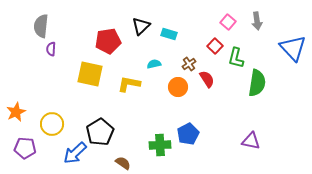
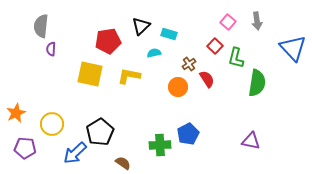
cyan semicircle: moved 11 px up
yellow L-shape: moved 8 px up
orange star: moved 1 px down
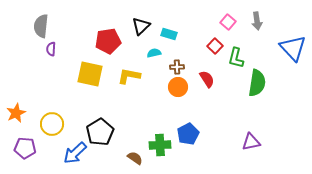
brown cross: moved 12 px left, 3 px down; rotated 32 degrees clockwise
purple triangle: moved 1 px down; rotated 24 degrees counterclockwise
brown semicircle: moved 12 px right, 5 px up
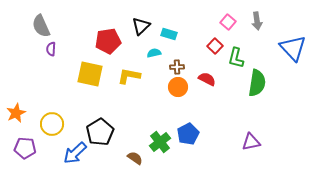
gray semicircle: rotated 30 degrees counterclockwise
red semicircle: rotated 30 degrees counterclockwise
green cross: moved 3 px up; rotated 35 degrees counterclockwise
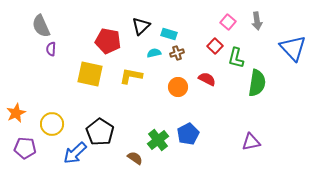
red pentagon: rotated 20 degrees clockwise
brown cross: moved 14 px up; rotated 16 degrees counterclockwise
yellow L-shape: moved 2 px right
black pentagon: rotated 8 degrees counterclockwise
green cross: moved 2 px left, 2 px up
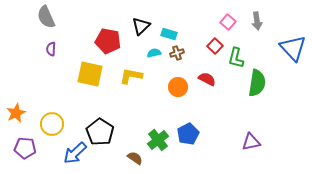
gray semicircle: moved 5 px right, 9 px up
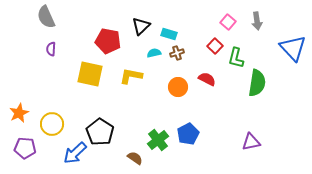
orange star: moved 3 px right
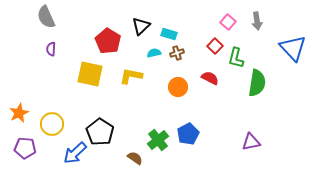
red pentagon: rotated 20 degrees clockwise
red semicircle: moved 3 px right, 1 px up
